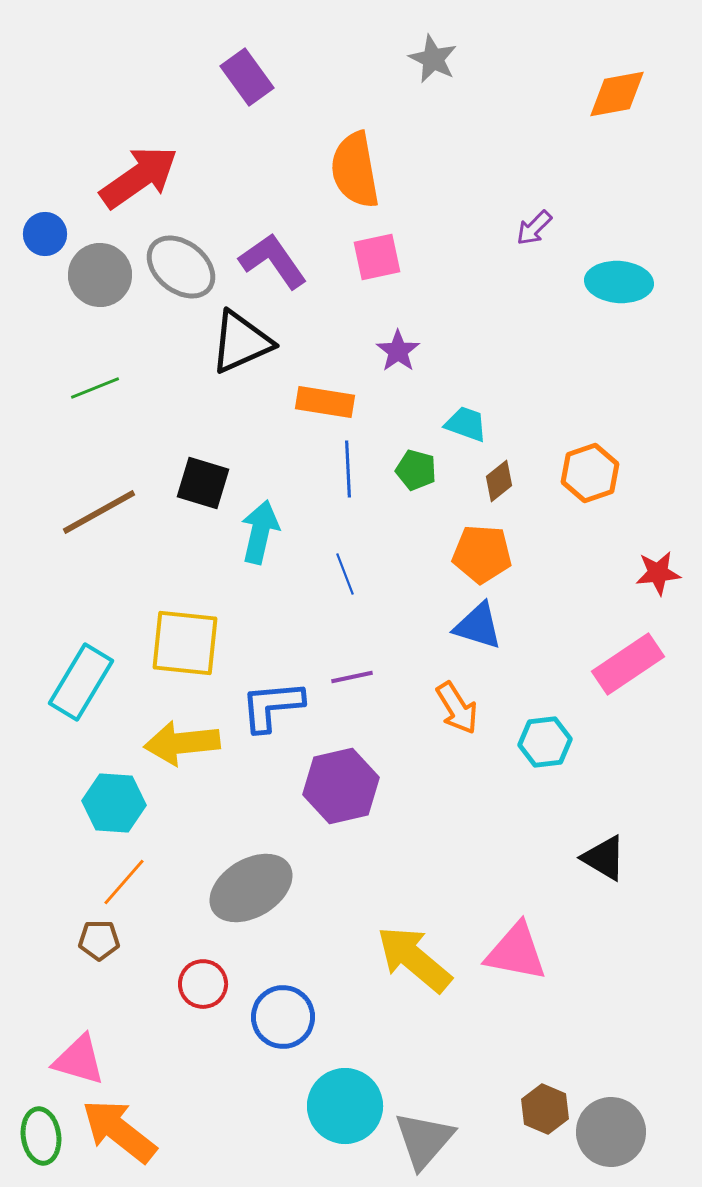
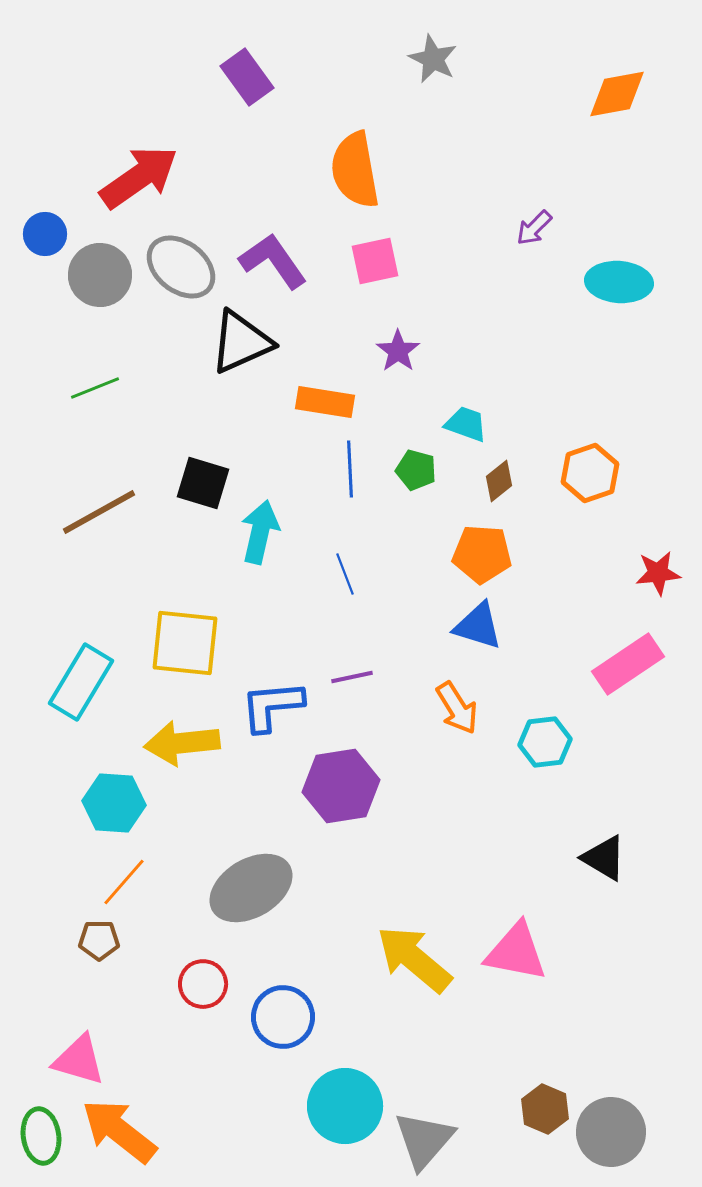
pink square at (377, 257): moved 2 px left, 4 px down
blue line at (348, 469): moved 2 px right
purple hexagon at (341, 786): rotated 4 degrees clockwise
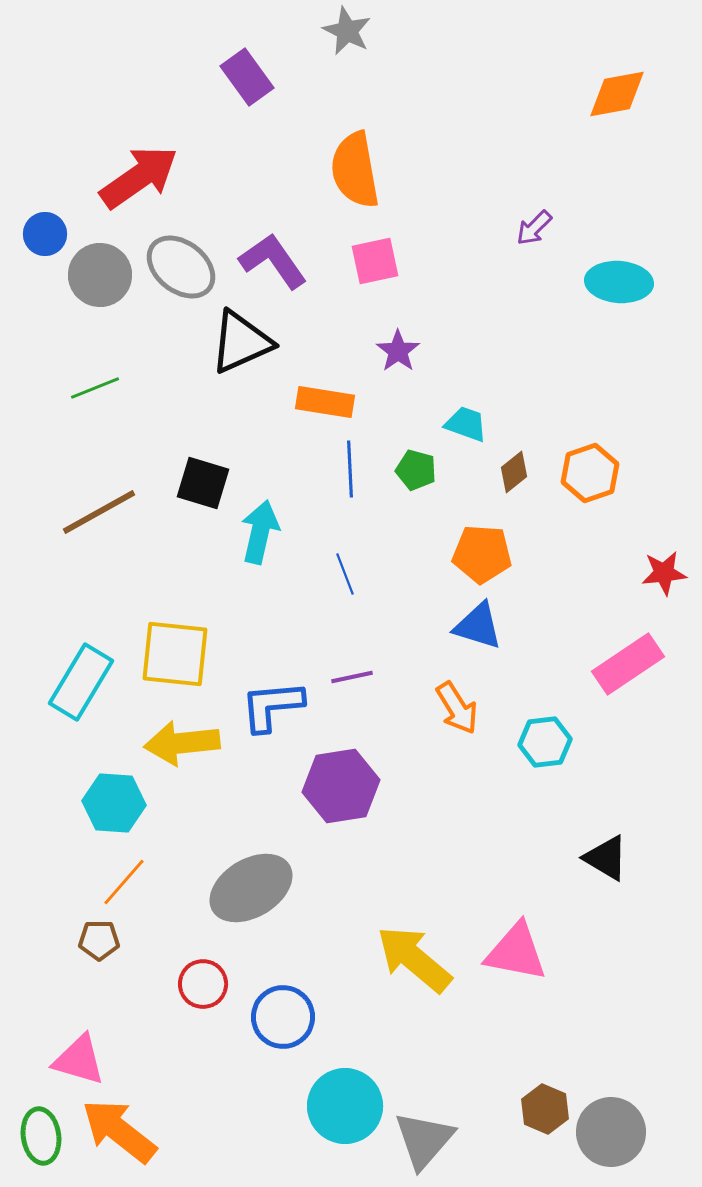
gray star at (433, 59): moved 86 px left, 28 px up
brown diamond at (499, 481): moved 15 px right, 9 px up
red star at (658, 573): moved 6 px right
yellow square at (185, 643): moved 10 px left, 11 px down
black triangle at (604, 858): moved 2 px right
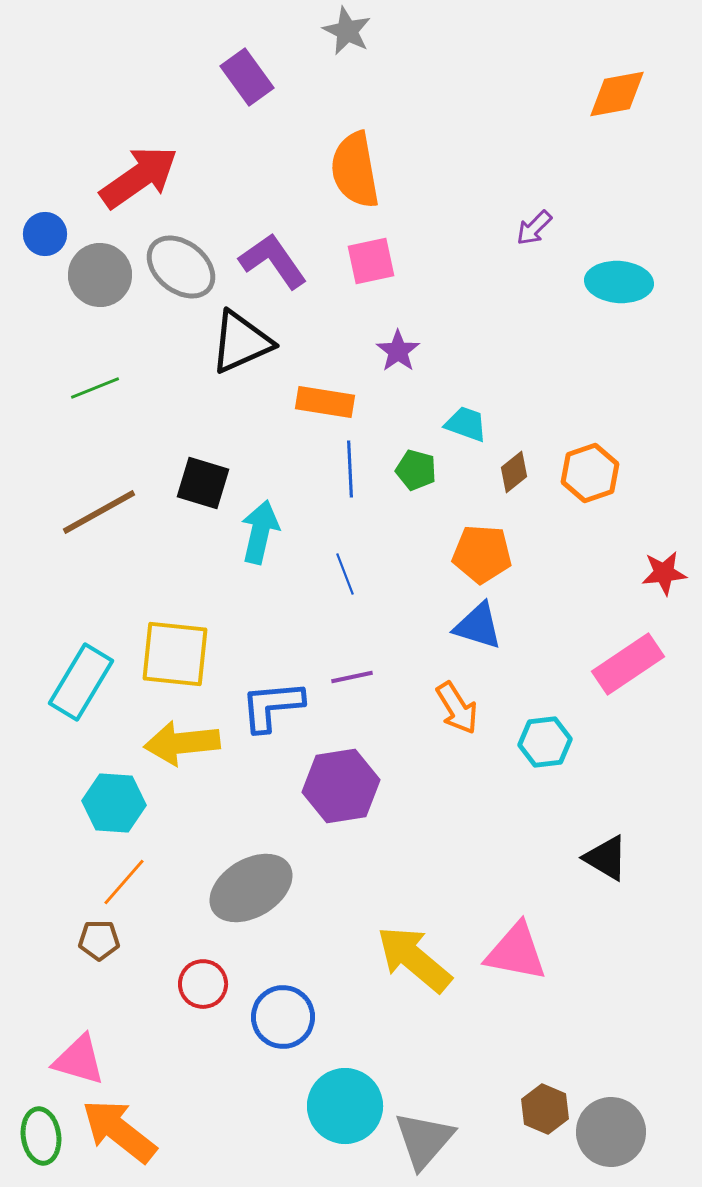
pink square at (375, 261): moved 4 px left
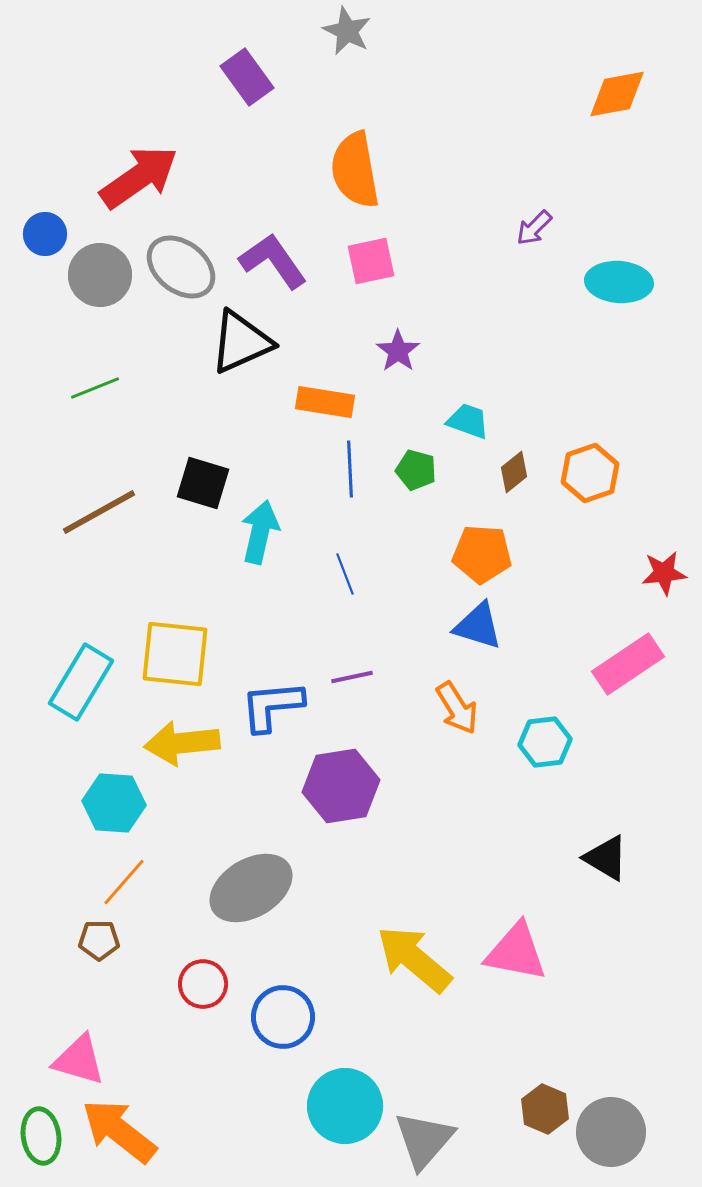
cyan trapezoid at (466, 424): moved 2 px right, 3 px up
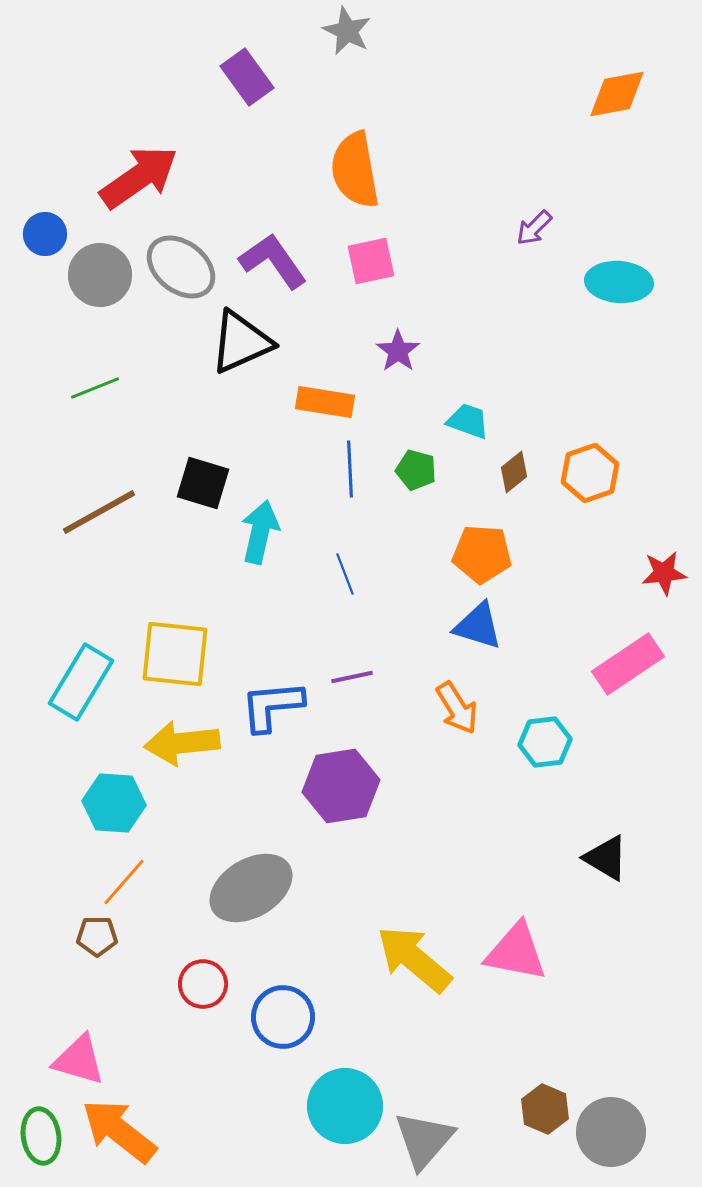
brown pentagon at (99, 940): moved 2 px left, 4 px up
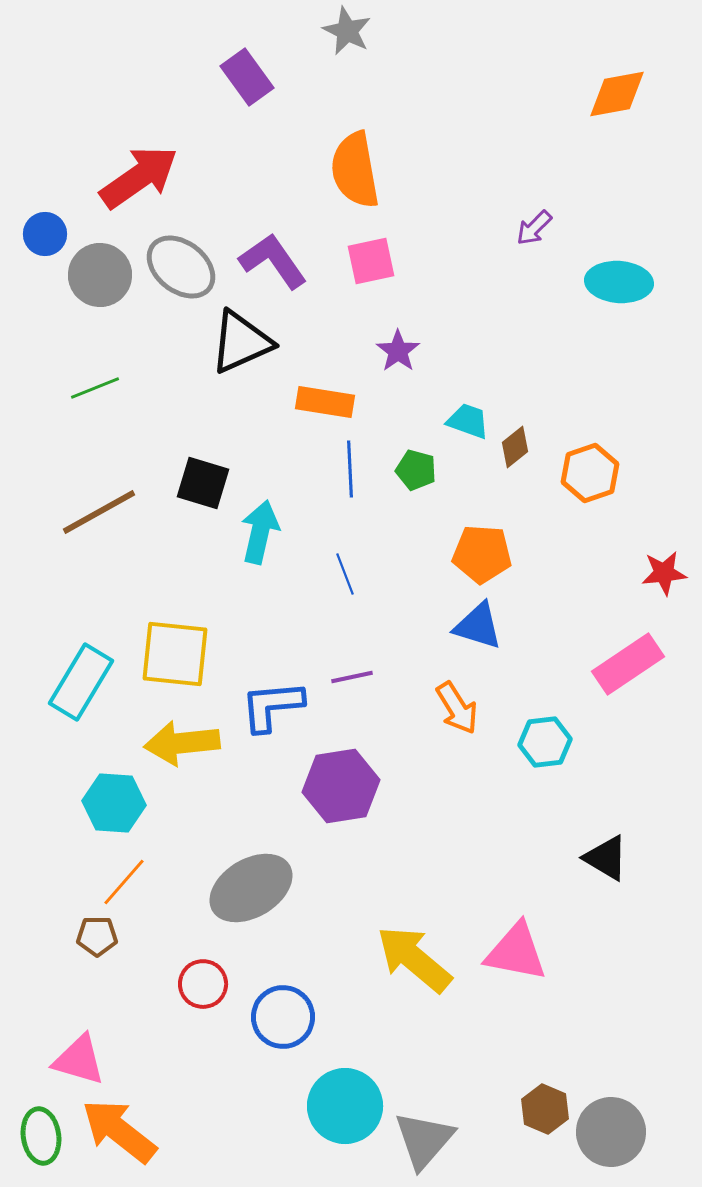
brown diamond at (514, 472): moved 1 px right, 25 px up
